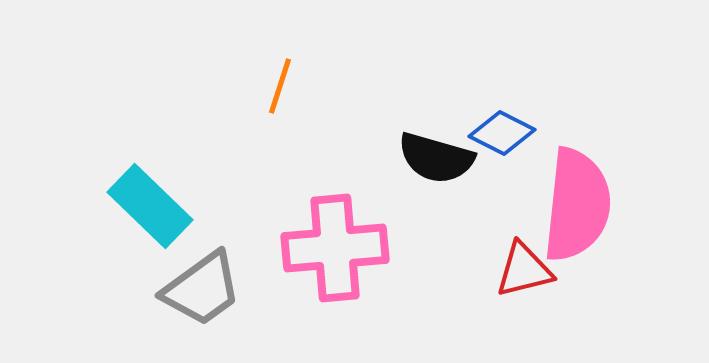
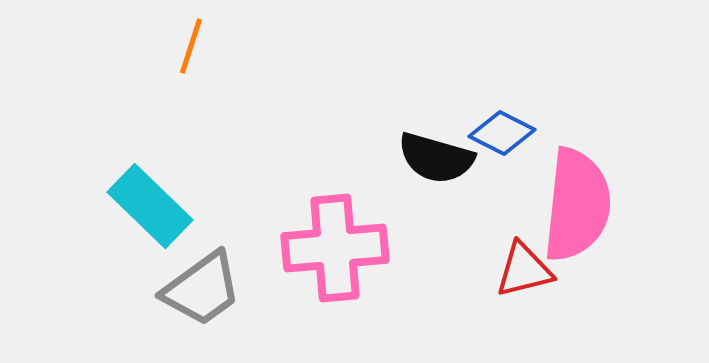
orange line: moved 89 px left, 40 px up
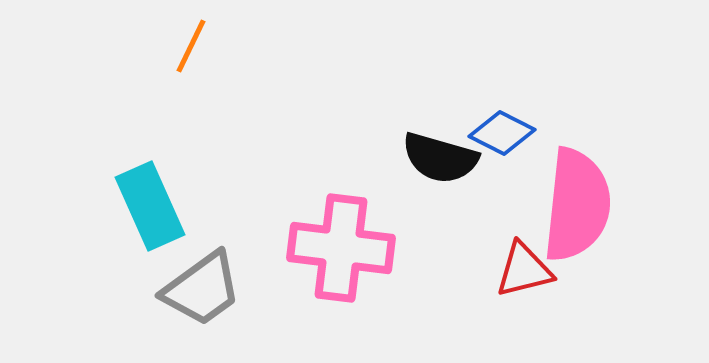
orange line: rotated 8 degrees clockwise
black semicircle: moved 4 px right
cyan rectangle: rotated 22 degrees clockwise
pink cross: moved 6 px right; rotated 12 degrees clockwise
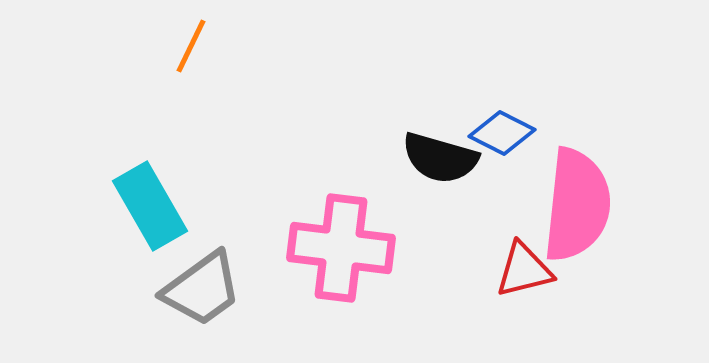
cyan rectangle: rotated 6 degrees counterclockwise
